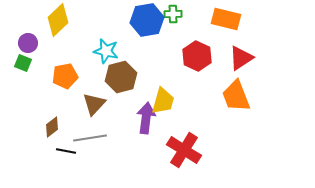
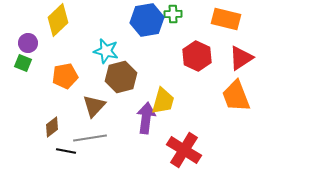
brown triangle: moved 2 px down
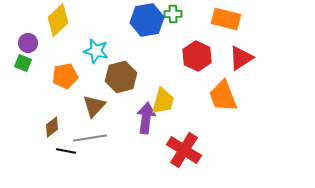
cyan star: moved 10 px left
orange trapezoid: moved 13 px left
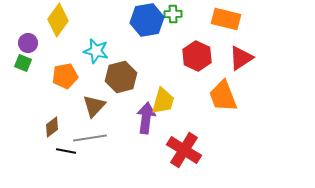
yellow diamond: rotated 12 degrees counterclockwise
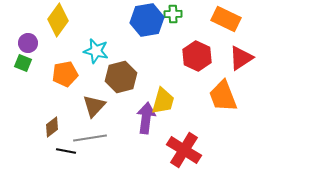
orange rectangle: rotated 12 degrees clockwise
orange pentagon: moved 2 px up
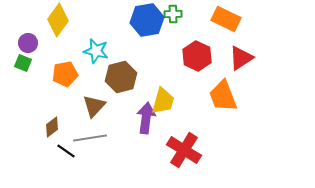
black line: rotated 24 degrees clockwise
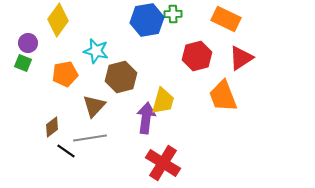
red hexagon: rotated 20 degrees clockwise
red cross: moved 21 px left, 13 px down
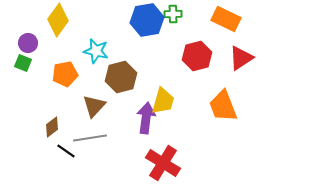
orange trapezoid: moved 10 px down
